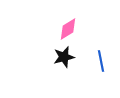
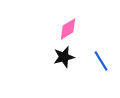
blue line: rotated 20 degrees counterclockwise
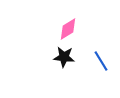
black star: rotated 20 degrees clockwise
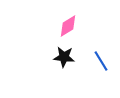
pink diamond: moved 3 px up
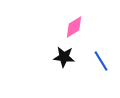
pink diamond: moved 6 px right, 1 px down
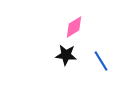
black star: moved 2 px right, 2 px up
